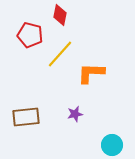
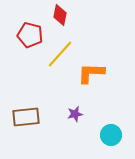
cyan circle: moved 1 px left, 10 px up
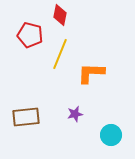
yellow line: rotated 20 degrees counterclockwise
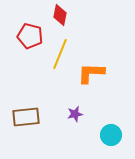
red pentagon: moved 1 px down
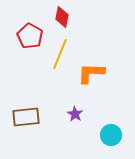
red diamond: moved 2 px right, 2 px down
red pentagon: rotated 15 degrees clockwise
purple star: rotated 28 degrees counterclockwise
